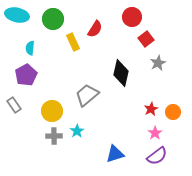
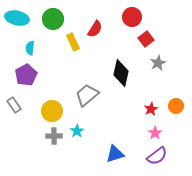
cyan ellipse: moved 3 px down
orange circle: moved 3 px right, 6 px up
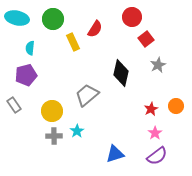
gray star: moved 2 px down
purple pentagon: rotated 15 degrees clockwise
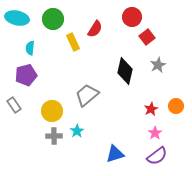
red square: moved 1 px right, 2 px up
black diamond: moved 4 px right, 2 px up
